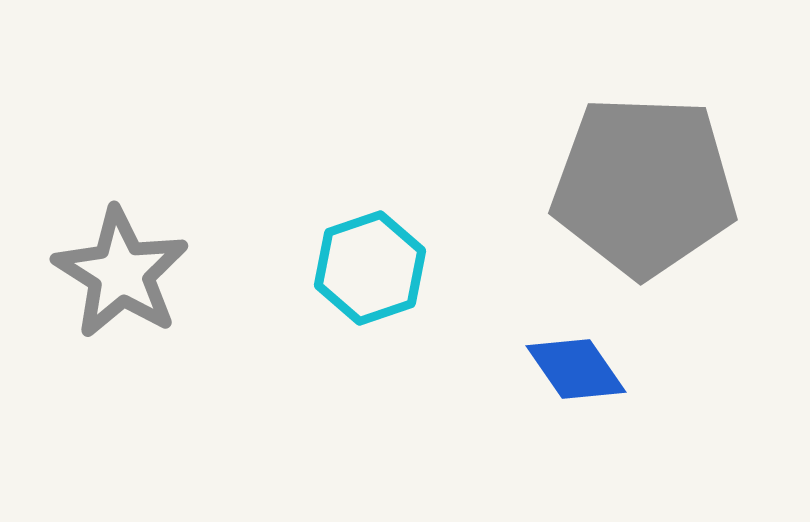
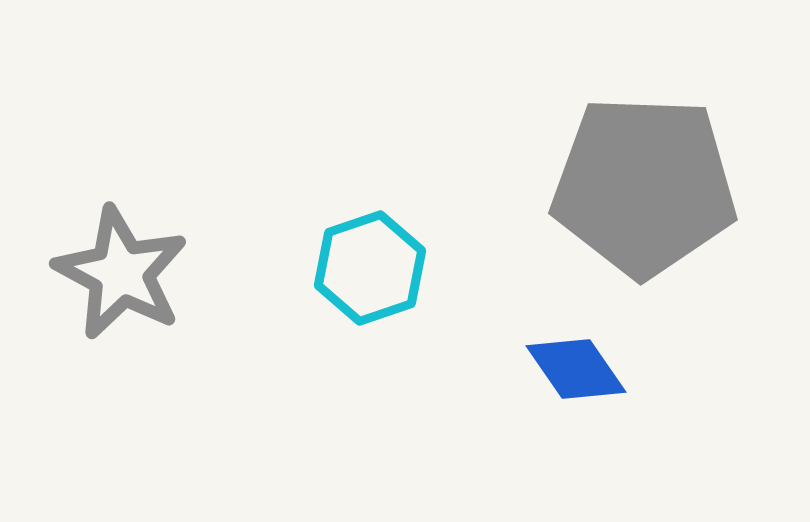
gray star: rotated 4 degrees counterclockwise
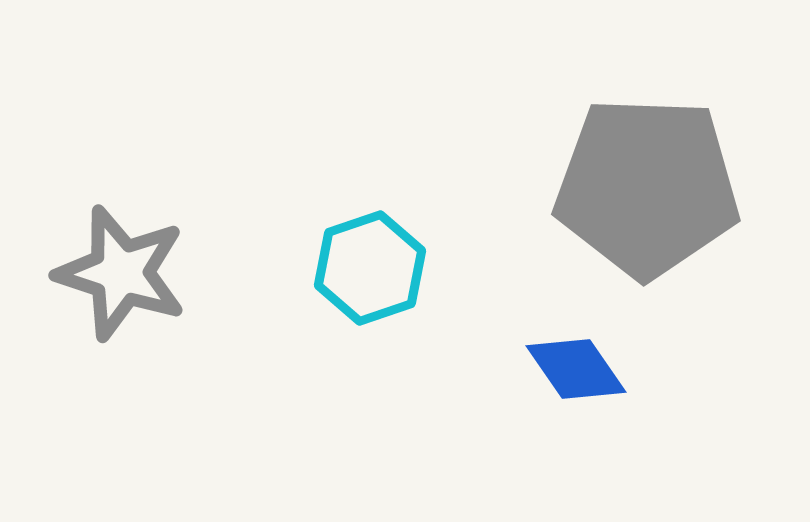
gray pentagon: moved 3 px right, 1 px down
gray star: rotated 10 degrees counterclockwise
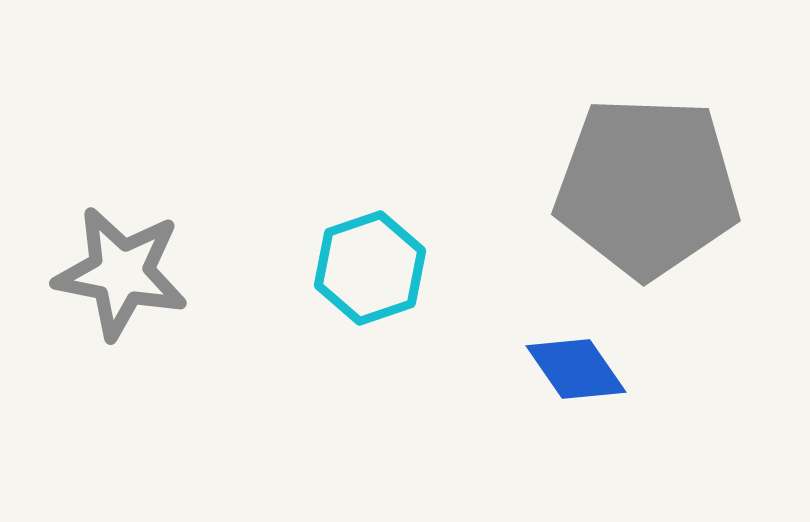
gray star: rotated 7 degrees counterclockwise
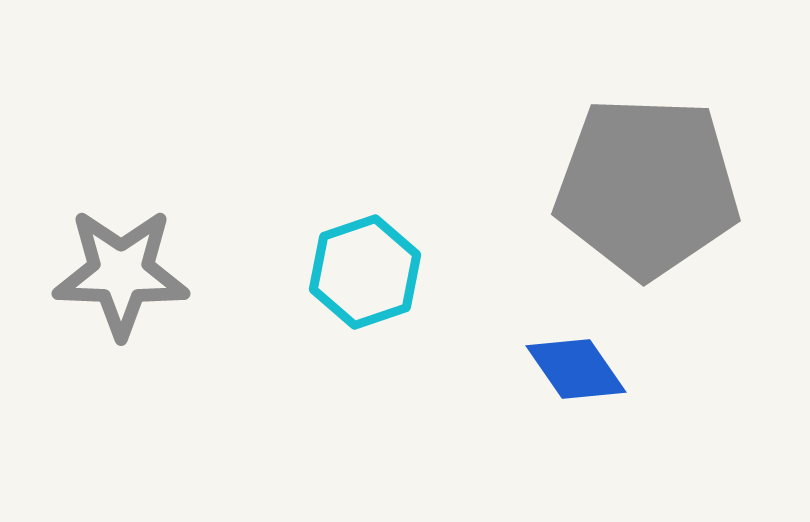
cyan hexagon: moved 5 px left, 4 px down
gray star: rotated 9 degrees counterclockwise
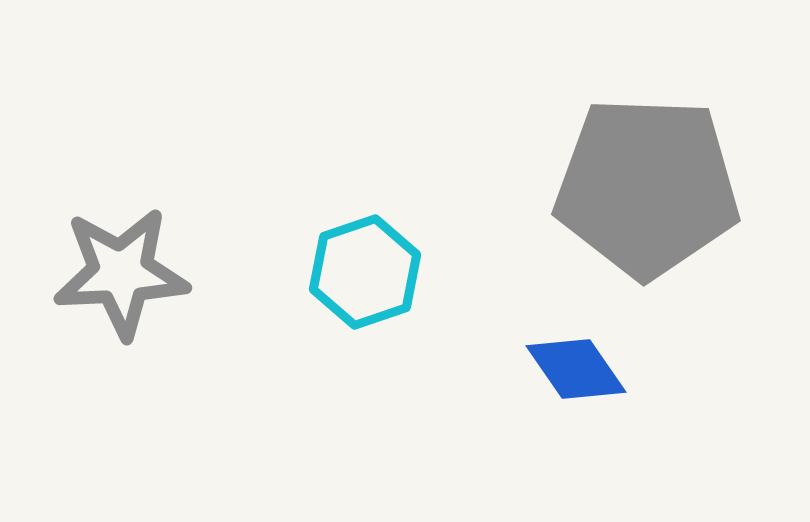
gray star: rotated 5 degrees counterclockwise
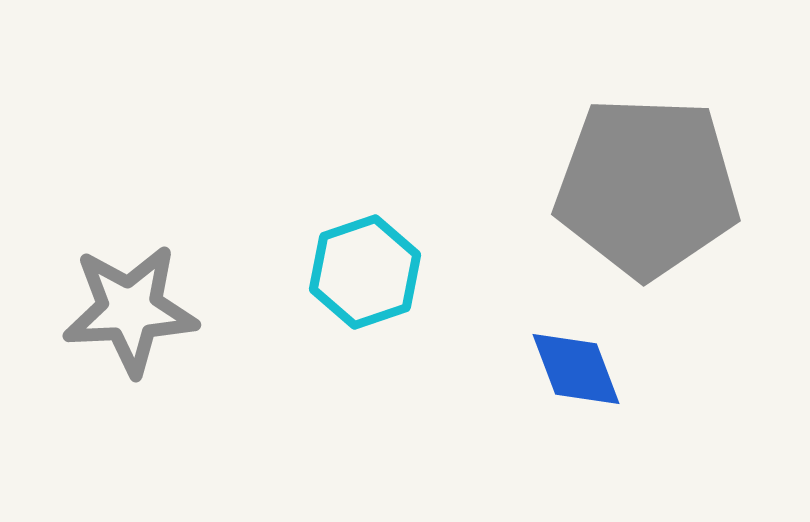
gray star: moved 9 px right, 37 px down
blue diamond: rotated 14 degrees clockwise
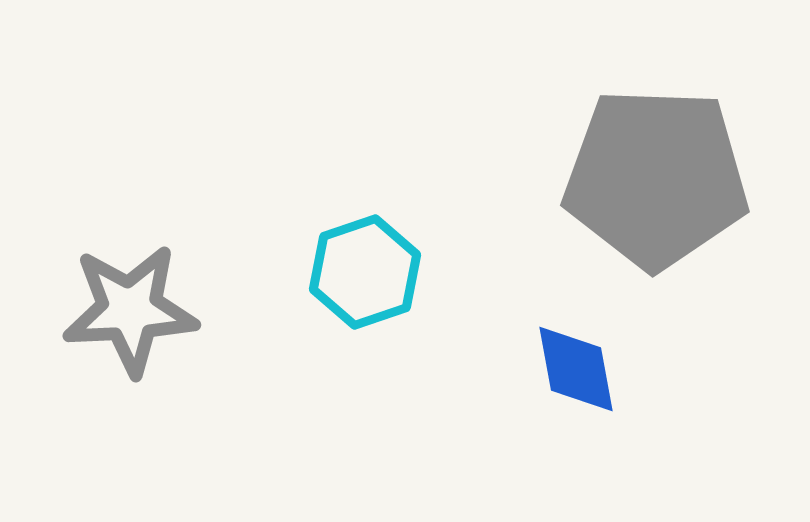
gray pentagon: moved 9 px right, 9 px up
blue diamond: rotated 10 degrees clockwise
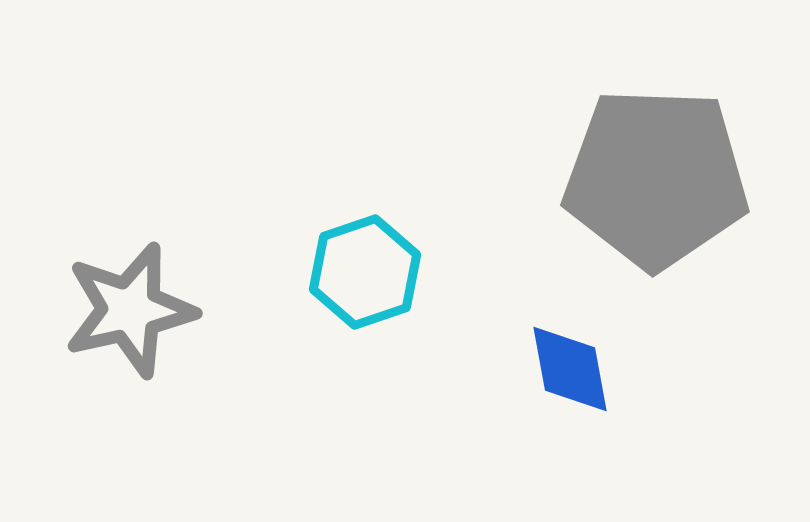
gray star: rotated 10 degrees counterclockwise
blue diamond: moved 6 px left
